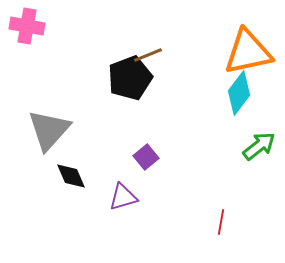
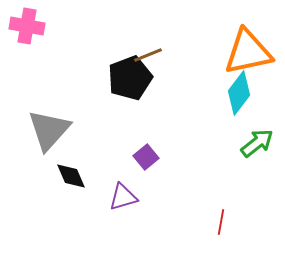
green arrow: moved 2 px left, 3 px up
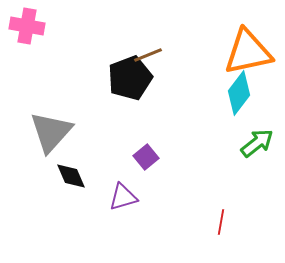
gray triangle: moved 2 px right, 2 px down
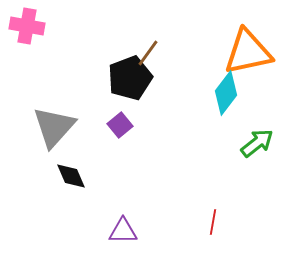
brown line: moved 2 px up; rotated 32 degrees counterclockwise
cyan diamond: moved 13 px left
gray triangle: moved 3 px right, 5 px up
purple square: moved 26 px left, 32 px up
purple triangle: moved 34 px down; rotated 16 degrees clockwise
red line: moved 8 px left
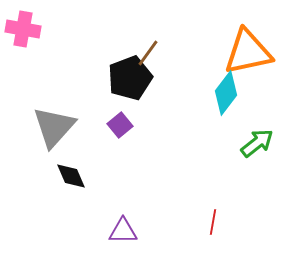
pink cross: moved 4 px left, 3 px down
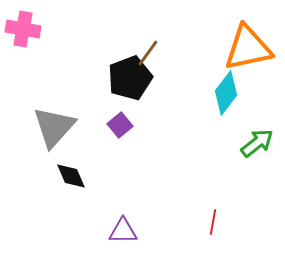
orange triangle: moved 4 px up
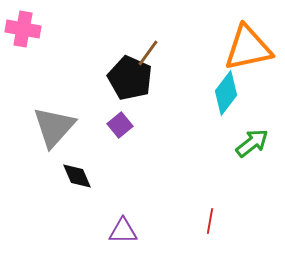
black pentagon: rotated 27 degrees counterclockwise
green arrow: moved 5 px left
black diamond: moved 6 px right
red line: moved 3 px left, 1 px up
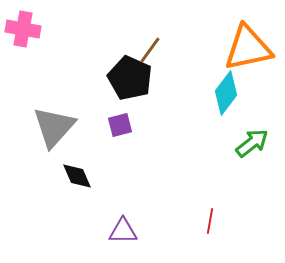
brown line: moved 2 px right, 3 px up
purple square: rotated 25 degrees clockwise
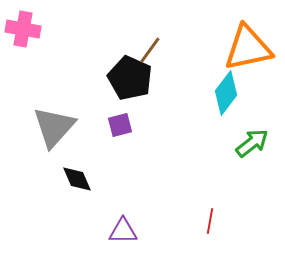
black diamond: moved 3 px down
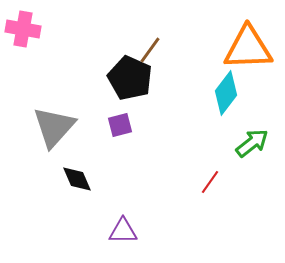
orange triangle: rotated 10 degrees clockwise
red line: moved 39 px up; rotated 25 degrees clockwise
